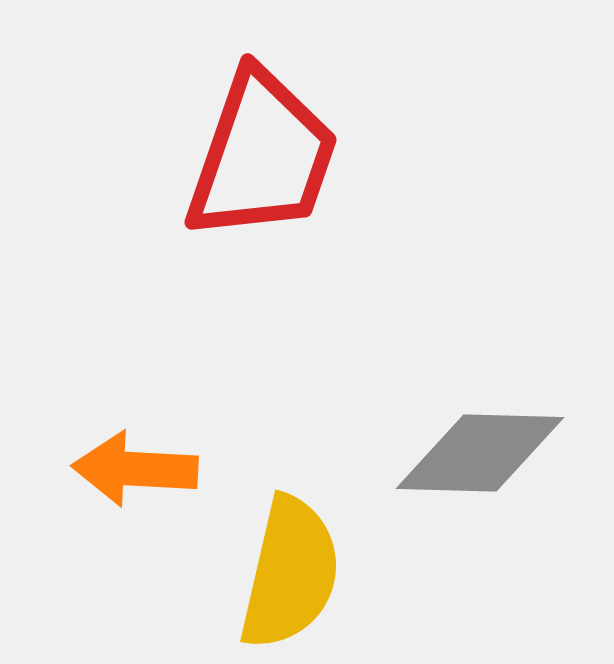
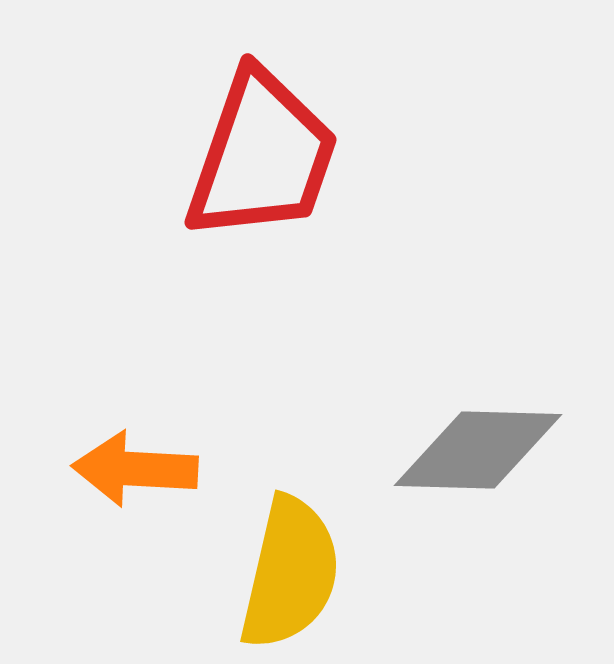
gray diamond: moved 2 px left, 3 px up
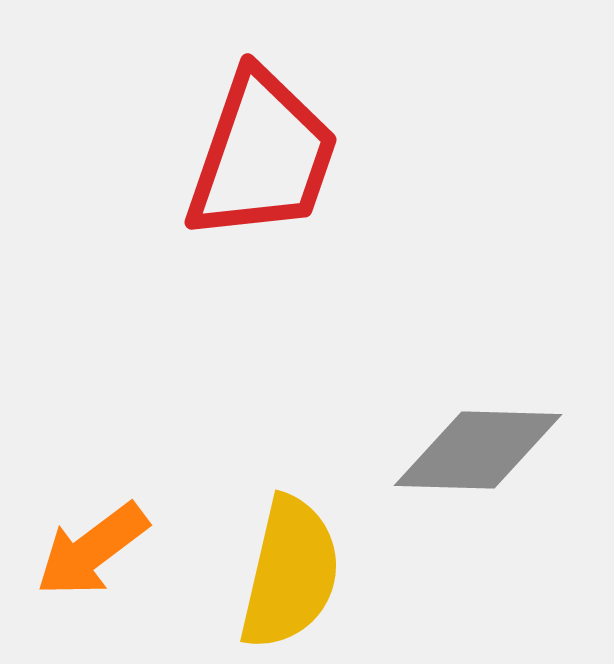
orange arrow: moved 43 px left, 81 px down; rotated 40 degrees counterclockwise
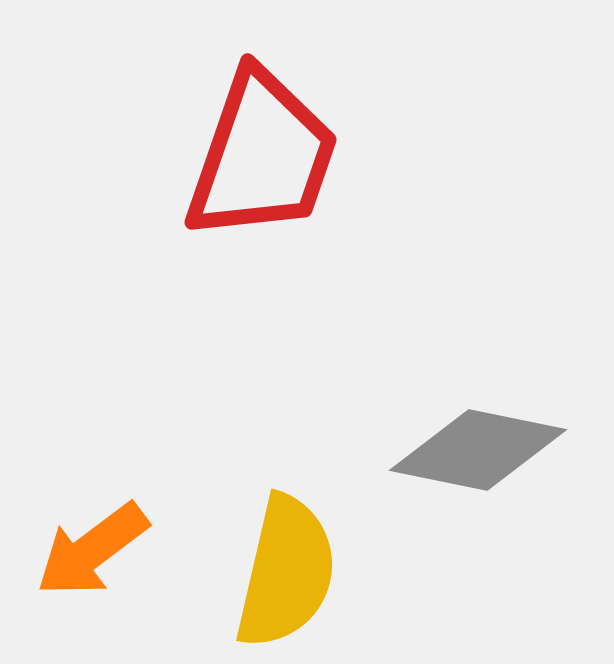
gray diamond: rotated 10 degrees clockwise
yellow semicircle: moved 4 px left, 1 px up
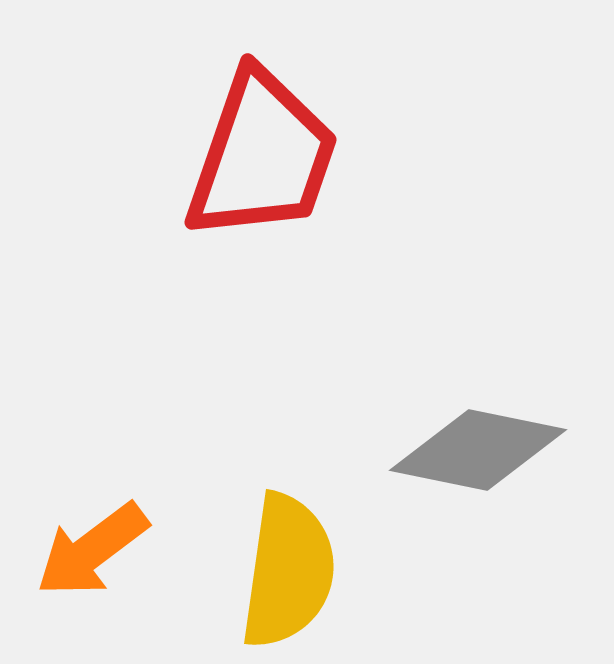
yellow semicircle: moved 2 px right, 1 px up; rotated 5 degrees counterclockwise
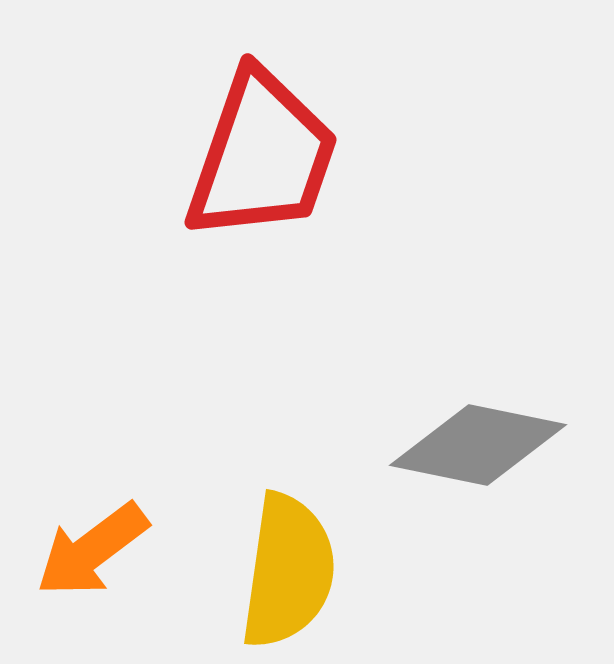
gray diamond: moved 5 px up
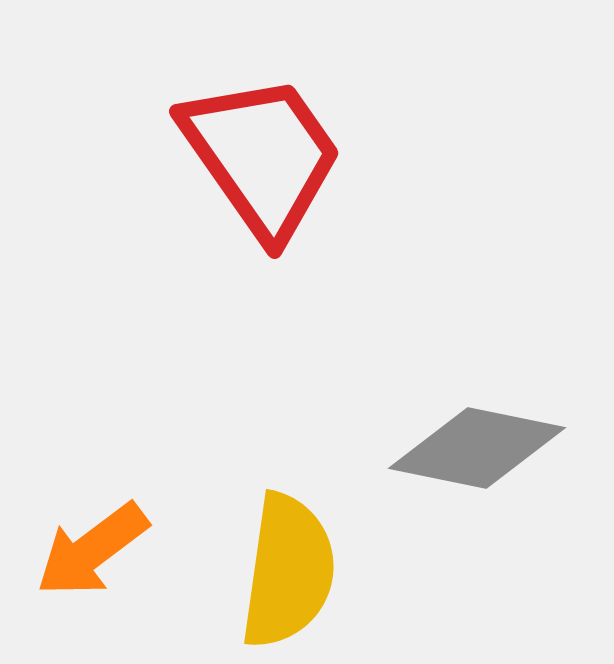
red trapezoid: rotated 54 degrees counterclockwise
gray diamond: moved 1 px left, 3 px down
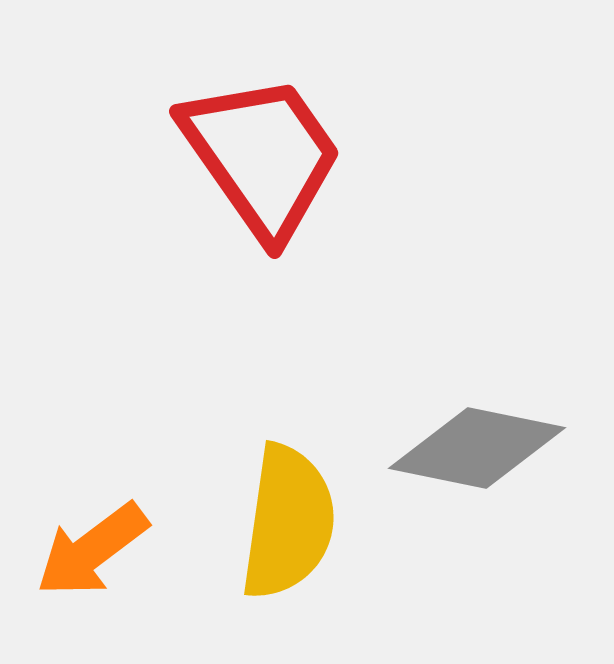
yellow semicircle: moved 49 px up
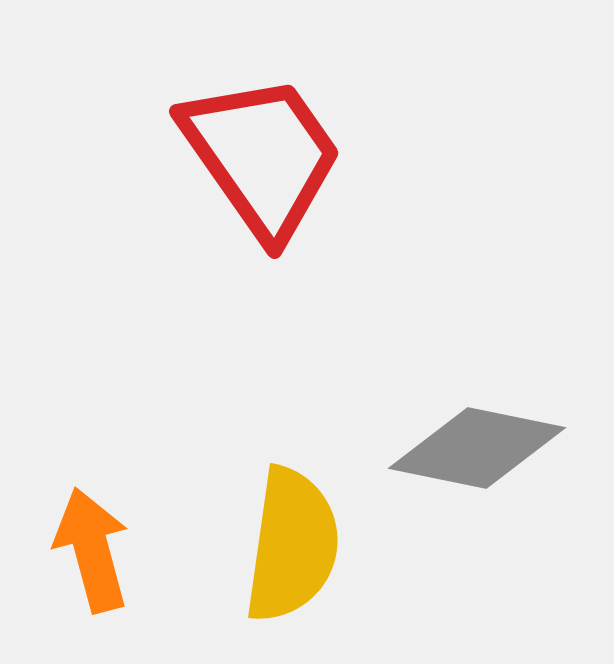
yellow semicircle: moved 4 px right, 23 px down
orange arrow: rotated 112 degrees clockwise
